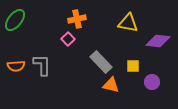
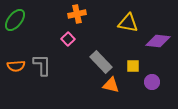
orange cross: moved 5 px up
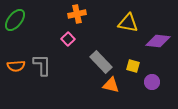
yellow square: rotated 16 degrees clockwise
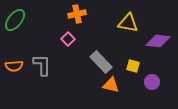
orange semicircle: moved 2 px left
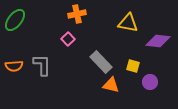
purple circle: moved 2 px left
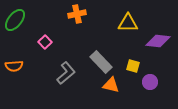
yellow triangle: rotated 10 degrees counterclockwise
pink square: moved 23 px left, 3 px down
gray L-shape: moved 24 px right, 8 px down; rotated 50 degrees clockwise
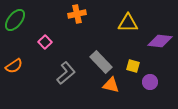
purple diamond: moved 2 px right
orange semicircle: rotated 30 degrees counterclockwise
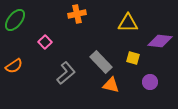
yellow square: moved 8 px up
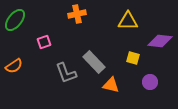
yellow triangle: moved 2 px up
pink square: moved 1 px left; rotated 24 degrees clockwise
gray rectangle: moved 7 px left
gray L-shape: rotated 110 degrees clockwise
